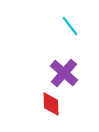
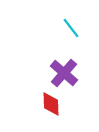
cyan line: moved 1 px right, 2 px down
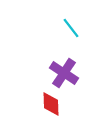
purple cross: rotated 8 degrees counterclockwise
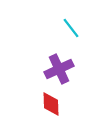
purple cross: moved 5 px left, 4 px up; rotated 32 degrees clockwise
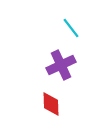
purple cross: moved 2 px right, 4 px up
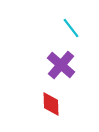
purple cross: rotated 24 degrees counterclockwise
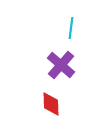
cyan line: rotated 45 degrees clockwise
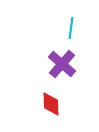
purple cross: moved 1 px right, 1 px up
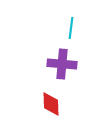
purple cross: rotated 36 degrees counterclockwise
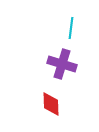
purple cross: rotated 12 degrees clockwise
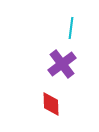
purple cross: rotated 36 degrees clockwise
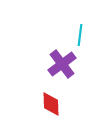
cyan line: moved 9 px right, 7 px down
